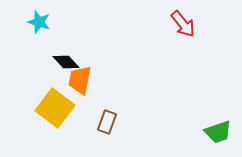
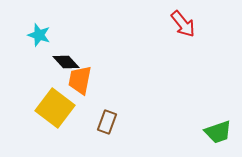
cyan star: moved 13 px down
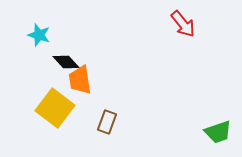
orange trapezoid: rotated 20 degrees counterclockwise
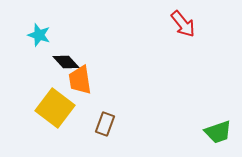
brown rectangle: moved 2 px left, 2 px down
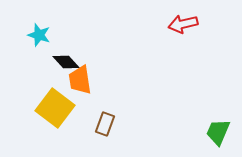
red arrow: rotated 116 degrees clockwise
green trapezoid: rotated 132 degrees clockwise
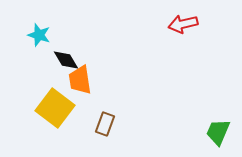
black diamond: moved 2 px up; rotated 12 degrees clockwise
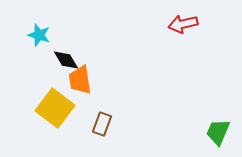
brown rectangle: moved 3 px left
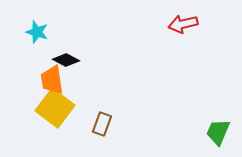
cyan star: moved 2 px left, 3 px up
black diamond: rotated 32 degrees counterclockwise
orange trapezoid: moved 28 px left
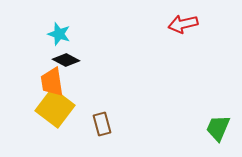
cyan star: moved 22 px right, 2 px down
orange trapezoid: moved 2 px down
brown rectangle: rotated 35 degrees counterclockwise
green trapezoid: moved 4 px up
